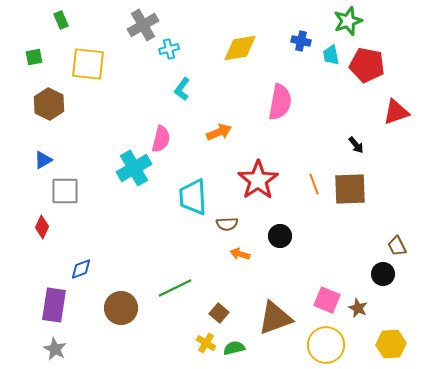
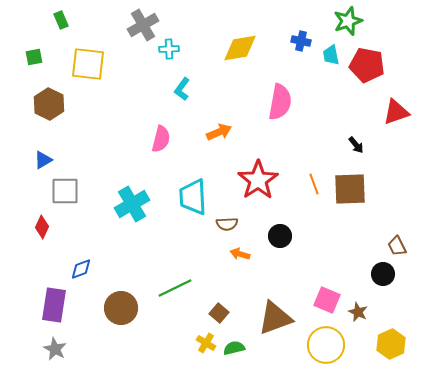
cyan cross at (169, 49): rotated 12 degrees clockwise
cyan cross at (134, 168): moved 2 px left, 36 px down
brown star at (358, 308): moved 4 px down
yellow hexagon at (391, 344): rotated 20 degrees counterclockwise
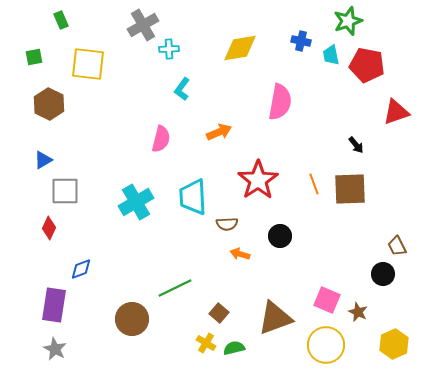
cyan cross at (132, 204): moved 4 px right, 2 px up
red diamond at (42, 227): moved 7 px right, 1 px down
brown circle at (121, 308): moved 11 px right, 11 px down
yellow hexagon at (391, 344): moved 3 px right
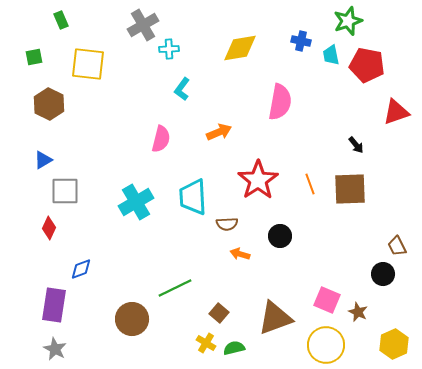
orange line at (314, 184): moved 4 px left
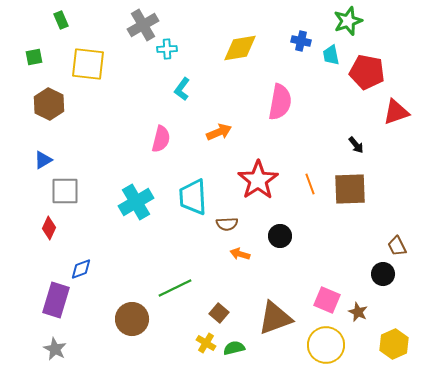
cyan cross at (169, 49): moved 2 px left
red pentagon at (367, 65): moved 7 px down
purple rectangle at (54, 305): moved 2 px right, 5 px up; rotated 8 degrees clockwise
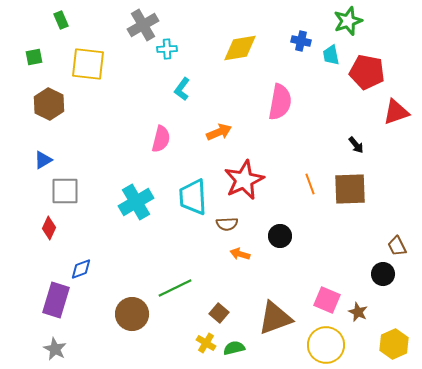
red star at (258, 180): moved 14 px left; rotated 9 degrees clockwise
brown circle at (132, 319): moved 5 px up
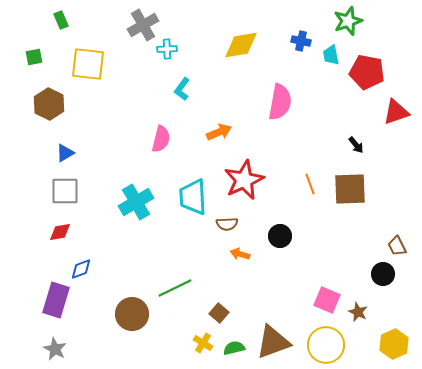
yellow diamond at (240, 48): moved 1 px right, 3 px up
blue triangle at (43, 160): moved 22 px right, 7 px up
red diamond at (49, 228): moved 11 px right, 4 px down; rotated 55 degrees clockwise
brown triangle at (275, 318): moved 2 px left, 24 px down
yellow cross at (206, 343): moved 3 px left
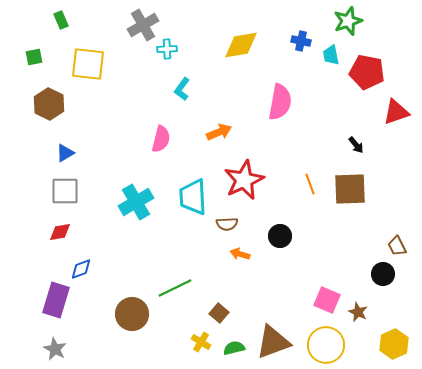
yellow cross at (203, 343): moved 2 px left, 1 px up
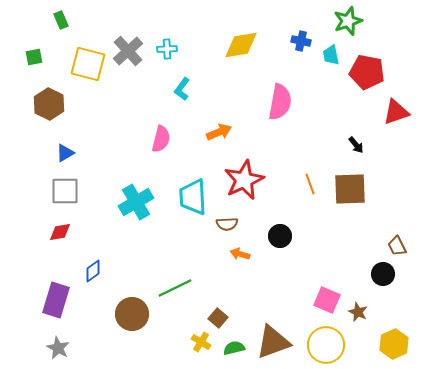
gray cross at (143, 25): moved 15 px left, 26 px down; rotated 12 degrees counterclockwise
yellow square at (88, 64): rotated 9 degrees clockwise
blue diamond at (81, 269): moved 12 px right, 2 px down; rotated 15 degrees counterclockwise
brown square at (219, 313): moved 1 px left, 5 px down
gray star at (55, 349): moved 3 px right, 1 px up
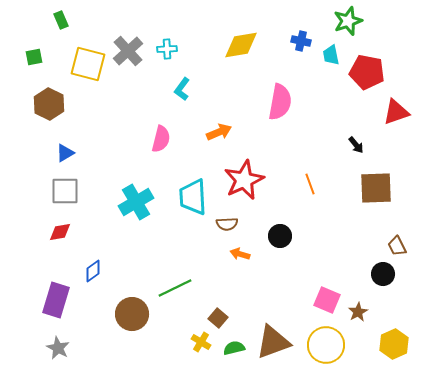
brown square at (350, 189): moved 26 px right, 1 px up
brown star at (358, 312): rotated 18 degrees clockwise
